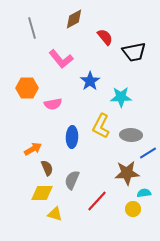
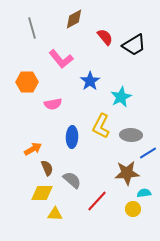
black trapezoid: moved 7 px up; rotated 20 degrees counterclockwise
orange hexagon: moved 6 px up
cyan star: rotated 25 degrees counterclockwise
gray semicircle: rotated 108 degrees clockwise
yellow triangle: rotated 14 degrees counterclockwise
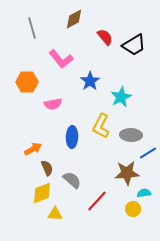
yellow diamond: rotated 20 degrees counterclockwise
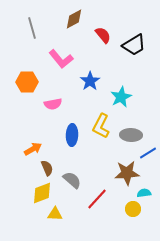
red semicircle: moved 2 px left, 2 px up
blue ellipse: moved 2 px up
red line: moved 2 px up
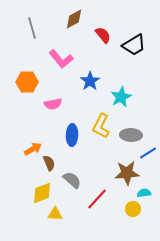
brown semicircle: moved 2 px right, 5 px up
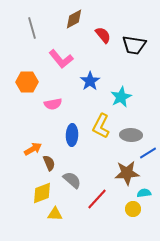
black trapezoid: rotated 40 degrees clockwise
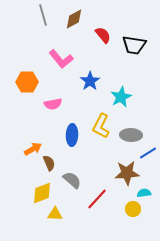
gray line: moved 11 px right, 13 px up
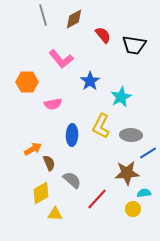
yellow diamond: moved 1 px left; rotated 10 degrees counterclockwise
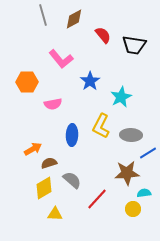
brown semicircle: rotated 84 degrees counterclockwise
yellow diamond: moved 3 px right, 5 px up
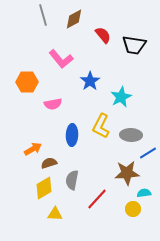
gray semicircle: rotated 120 degrees counterclockwise
